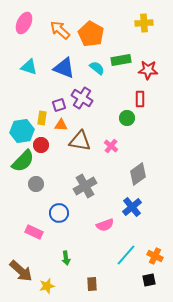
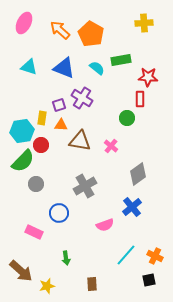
red star: moved 7 px down
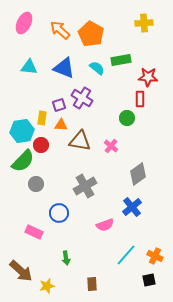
cyan triangle: rotated 12 degrees counterclockwise
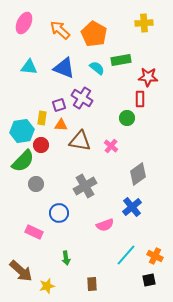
orange pentagon: moved 3 px right
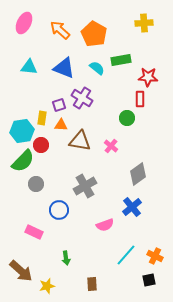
blue circle: moved 3 px up
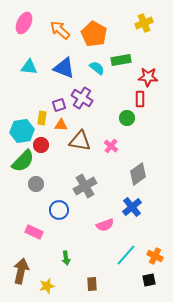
yellow cross: rotated 18 degrees counterclockwise
brown arrow: rotated 120 degrees counterclockwise
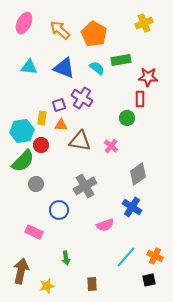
blue cross: rotated 18 degrees counterclockwise
cyan line: moved 2 px down
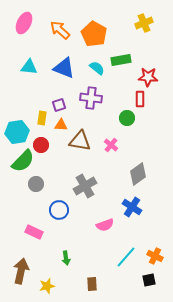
purple cross: moved 9 px right; rotated 25 degrees counterclockwise
cyan hexagon: moved 5 px left, 1 px down
pink cross: moved 1 px up
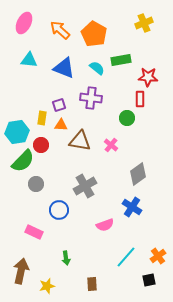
cyan triangle: moved 7 px up
orange cross: moved 3 px right; rotated 28 degrees clockwise
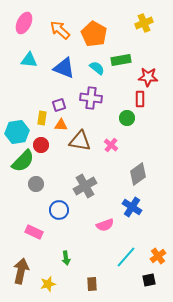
yellow star: moved 1 px right, 2 px up
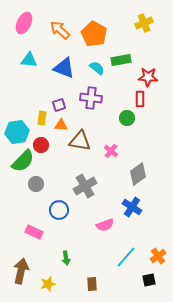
pink cross: moved 6 px down
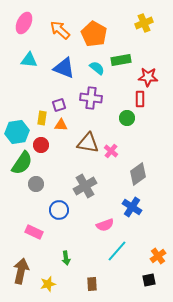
brown triangle: moved 8 px right, 2 px down
green semicircle: moved 1 px left, 2 px down; rotated 10 degrees counterclockwise
cyan line: moved 9 px left, 6 px up
